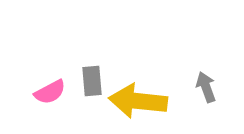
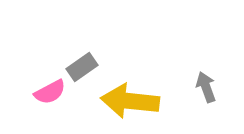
gray rectangle: moved 10 px left, 14 px up; rotated 60 degrees clockwise
yellow arrow: moved 8 px left
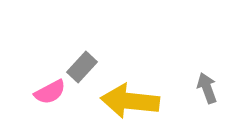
gray rectangle: rotated 12 degrees counterclockwise
gray arrow: moved 1 px right, 1 px down
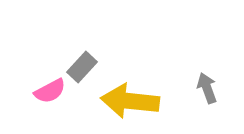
pink semicircle: moved 1 px up
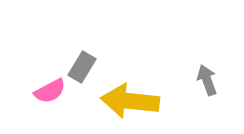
gray rectangle: rotated 12 degrees counterclockwise
gray arrow: moved 8 px up
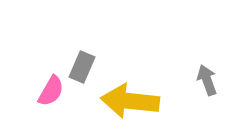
gray rectangle: rotated 8 degrees counterclockwise
pink semicircle: moved 1 px right; rotated 32 degrees counterclockwise
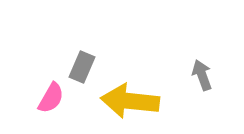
gray arrow: moved 5 px left, 5 px up
pink semicircle: moved 7 px down
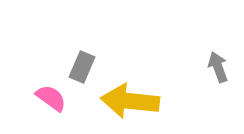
gray arrow: moved 16 px right, 8 px up
pink semicircle: rotated 84 degrees counterclockwise
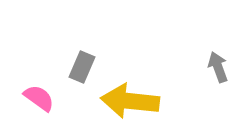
pink semicircle: moved 12 px left
